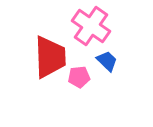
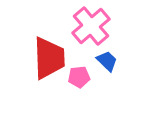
pink cross: rotated 15 degrees clockwise
red trapezoid: moved 1 px left, 1 px down
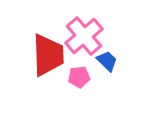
pink cross: moved 7 px left, 10 px down
red trapezoid: moved 1 px left, 3 px up
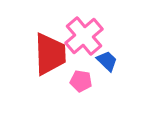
red trapezoid: moved 2 px right, 1 px up
pink pentagon: moved 2 px right, 4 px down; rotated 15 degrees clockwise
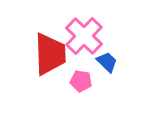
pink cross: rotated 6 degrees counterclockwise
blue trapezoid: moved 1 px down
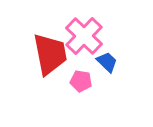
red trapezoid: rotated 9 degrees counterclockwise
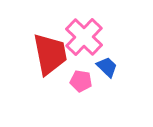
pink cross: moved 1 px down
blue trapezoid: moved 5 px down
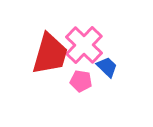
pink cross: moved 8 px down
red trapezoid: rotated 27 degrees clockwise
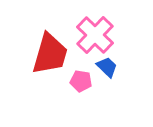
pink cross: moved 11 px right, 10 px up
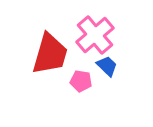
pink cross: rotated 6 degrees clockwise
blue trapezoid: moved 1 px up
